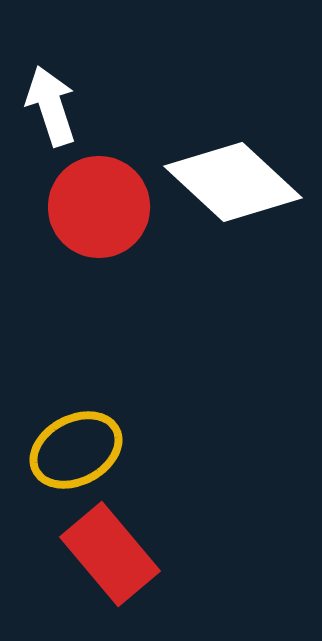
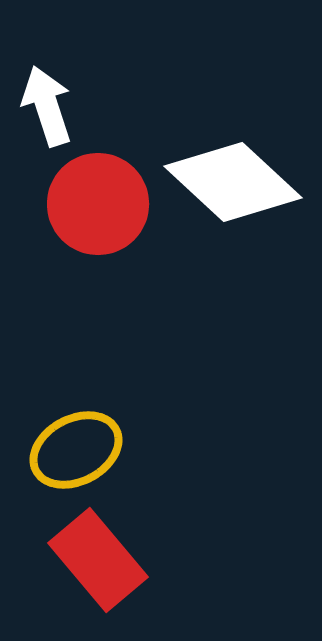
white arrow: moved 4 px left
red circle: moved 1 px left, 3 px up
red rectangle: moved 12 px left, 6 px down
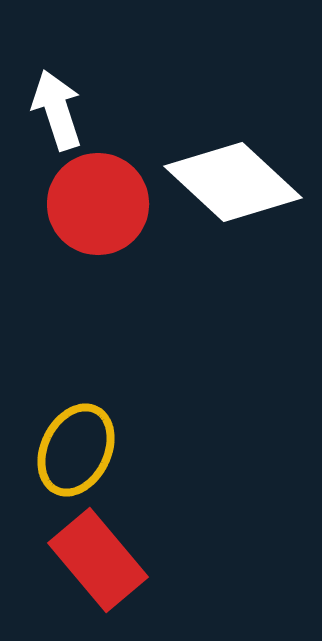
white arrow: moved 10 px right, 4 px down
yellow ellipse: rotated 36 degrees counterclockwise
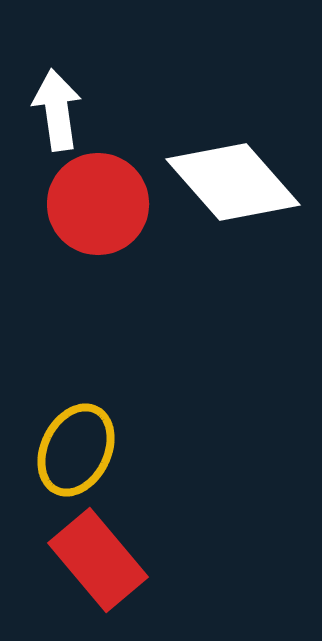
white arrow: rotated 10 degrees clockwise
white diamond: rotated 6 degrees clockwise
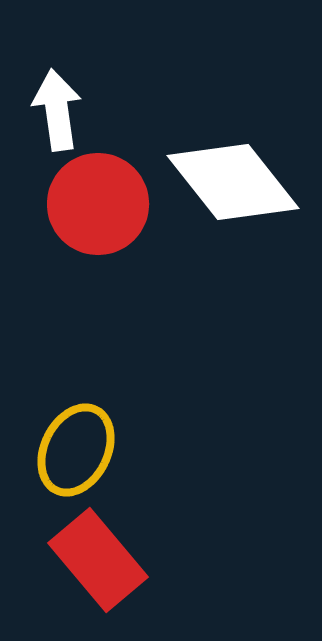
white diamond: rotated 3 degrees clockwise
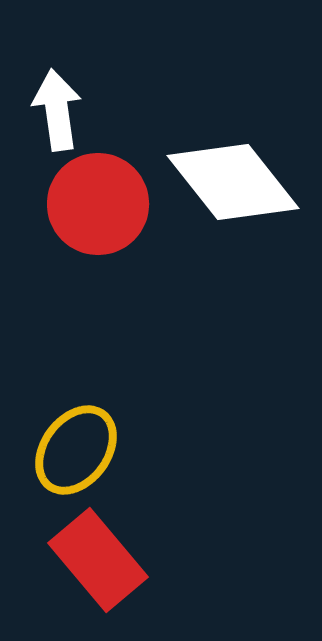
yellow ellipse: rotated 10 degrees clockwise
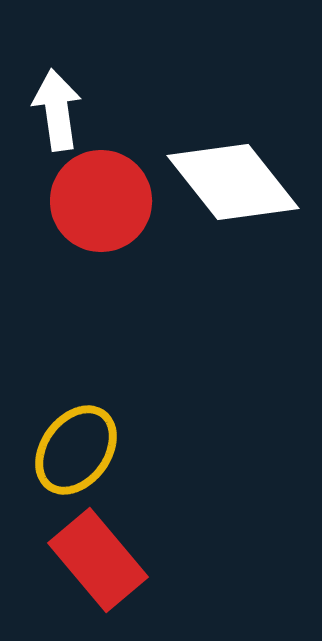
red circle: moved 3 px right, 3 px up
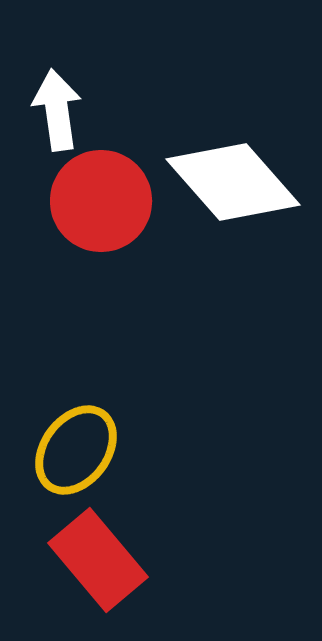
white diamond: rotated 3 degrees counterclockwise
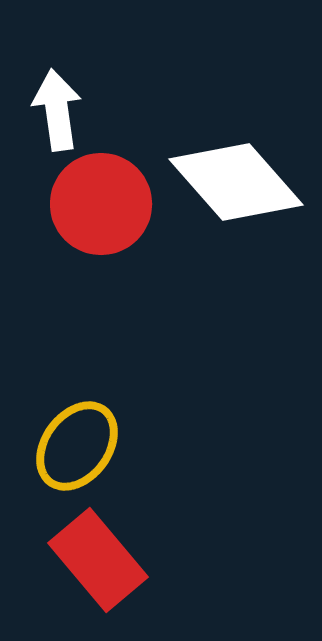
white diamond: moved 3 px right
red circle: moved 3 px down
yellow ellipse: moved 1 px right, 4 px up
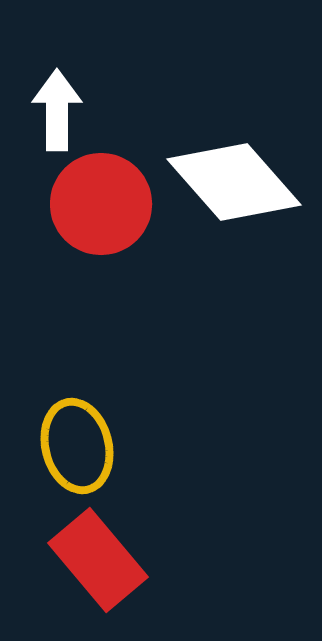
white arrow: rotated 8 degrees clockwise
white diamond: moved 2 px left
yellow ellipse: rotated 50 degrees counterclockwise
